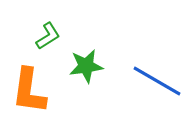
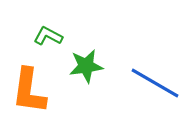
green L-shape: rotated 120 degrees counterclockwise
blue line: moved 2 px left, 2 px down
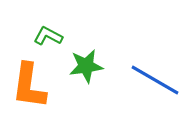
blue line: moved 3 px up
orange L-shape: moved 5 px up
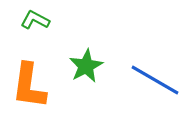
green L-shape: moved 13 px left, 16 px up
green star: rotated 20 degrees counterclockwise
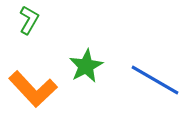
green L-shape: moved 6 px left; rotated 92 degrees clockwise
orange L-shape: moved 4 px right, 3 px down; rotated 51 degrees counterclockwise
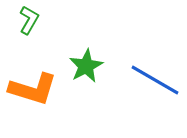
orange L-shape: rotated 30 degrees counterclockwise
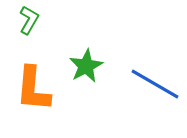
blue line: moved 4 px down
orange L-shape: rotated 78 degrees clockwise
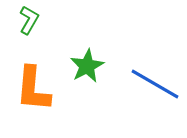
green star: moved 1 px right
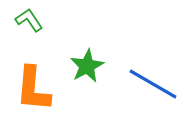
green L-shape: rotated 64 degrees counterclockwise
blue line: moved 2 px left
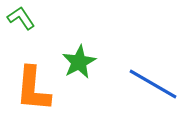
green L-shape: moved 8 px left, 2 px up
green star: moved 8 px left, 4 px up
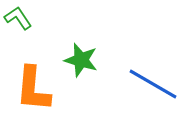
green L-shape: moved 3 px left
green star: moved 2 px right, 2 px up; rotated 28 degrees counterclockwise
